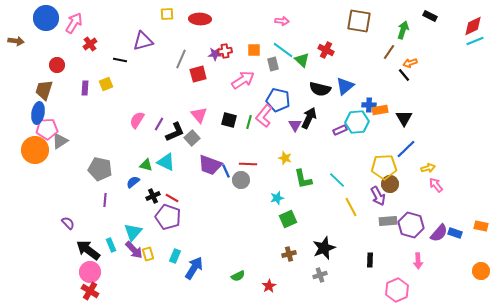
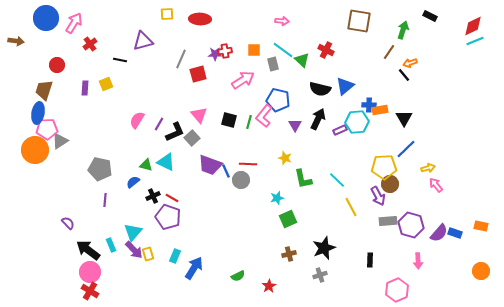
black arrow at (309, 118): moved 9 px right, 1 px down
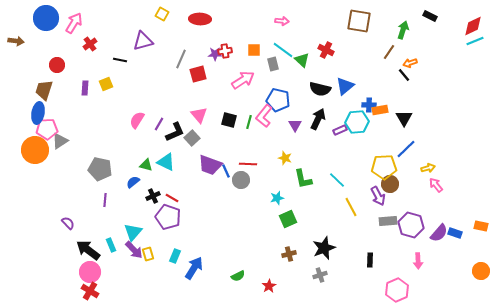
yellow square at (167, 14): moved 5 px left; rotated 32 degrees clockwise
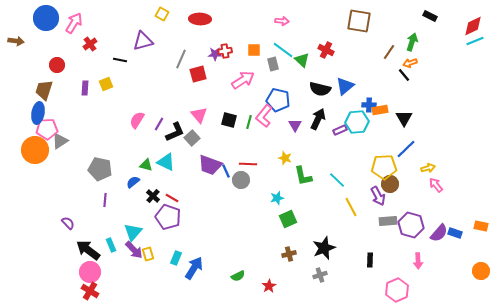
green arrow at (403, 30): moved 9 px right, 12 px down
green L-shape at (303, 179): moved 3 px up
black cross at (153, 196): rotated 24 degrees counterclockwise
cyan rectangle at (175, 256): moved 1 px right, 2 px down
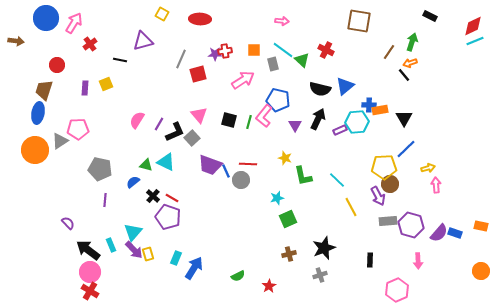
pink pentagon at (47, 129): moved 31 px right
pink arrow at (436, 185): rotated 35 degrees clockwise
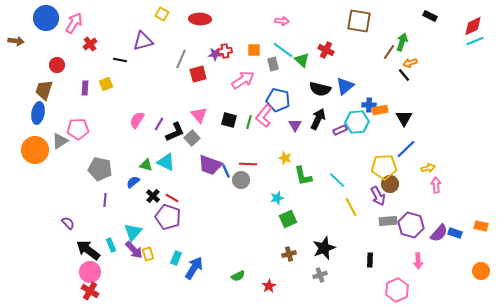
green arrow at (412, 42): moved 10 px left
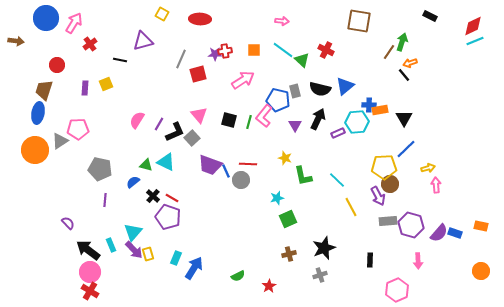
gray rectangle at (273, 64): moved 22 px right, 27 px down
purple rectangle at (340, 130): moved 2 px left, 3 px down
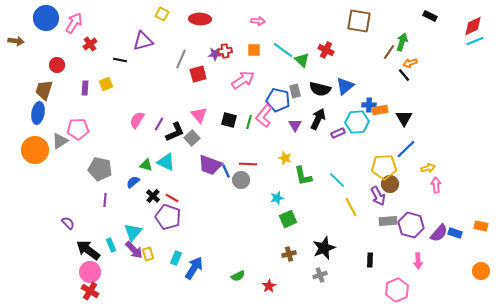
pink arrow at (282, 21): moved 24 px left
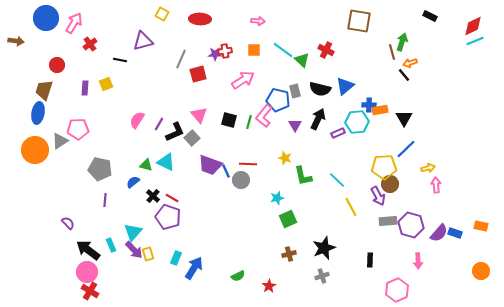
brown line at (389, 52): moved 3 px right; rotated 49 degrees counterclockwise
pink circle at (90, 272): moved 3 px left
gray cross at (320, 275): moved 2 px right, 1 px down
